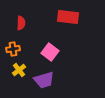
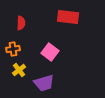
purple trapezoid: moved 3 px down
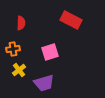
red rectangle: moved 3 px right, 3 px down; rotated 20 degrees clockwise
pink square: rotated 36 degrees clockwise
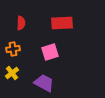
red rectangle: moved 9 px left, 3 px down; rotated 30 degrees counterclockwise
yellow cross: moved 7 px left, 3 px down
purple trapezoid: rotated 135 degrees counterclockwise
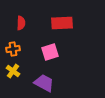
yellow cross: moved 1 px right, 2 px up; rotated 16 degrees counterclockwise
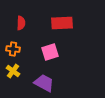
orange cross: rotated 16 degrees clockwise
